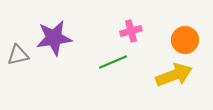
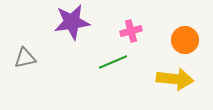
purple star: moved 18 px right, 16 px up
gray triangle: moved 7 px right, 3 px down
yellow arrow: moved 1 px right, 4 px down; rotated 27 degrees clockwise
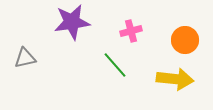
green line: moved 2 px right, 3 px down; rotated 72 degrees clockwise
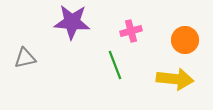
purple star: rotated 12 degrees clockwise
green line: rotated 20 degrees clockwise
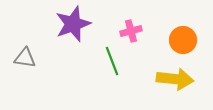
purple star: moved 1 px right, 2 px down; rotated 24 degrees counterclockwise
orange circle: moved 2 px left
gray triangle: rotated 20 degrees clockwise
green line: moved 3 px left, 4 px up
